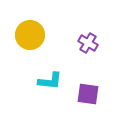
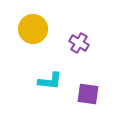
yellow circle: moved 3 px right, 6 px up
purple cross: moved 9 px left
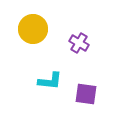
purple square: moved 2 px left
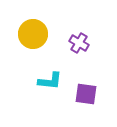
yellow circle: moved 5 px down
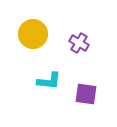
cyan L-shape: moved 1 px left
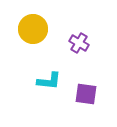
yellow circle: moved 5 px up
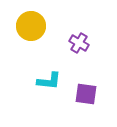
yellow circle: moved 2 px left, 3 px up
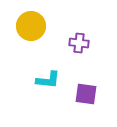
purple cross: rotated 24 degrees counterclockwise
cyan L-shape: moved 1 px left, 1 px up
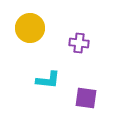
yellow circle: moved 1 px left, 2 px down
purple square: moved 4 px down
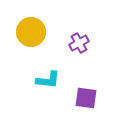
yellow circle: moved 1 px right, 4 px down
purple cross: rotated 36 degrees counterclockwise
